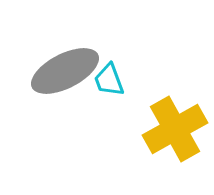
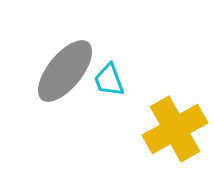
gray ellipse: rotated 24 degrees counterclockwise
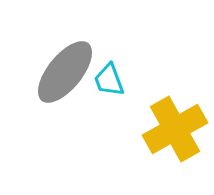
gray ellipse: moved 1 px down
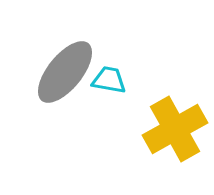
cyan trapezoid: rotated 120 degrees clockwise
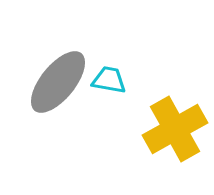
gray ellipse: moved 7 px left, 10 px down
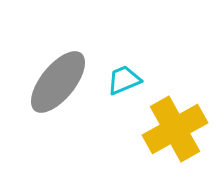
cyan trapezoid: moved 15 px right; rotated 33 degrees counterclockwise
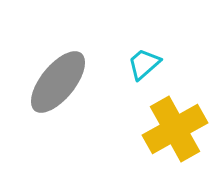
cyan trapezoid: moved 20 px right, 16 px up; rotated 18 degrees counterclockwise
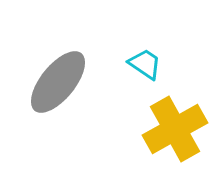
cyan trapezoid: moved 1 px right; rotated 75 degrees clockwise
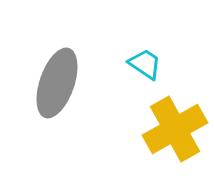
gray ellipse: moved 1 px left, 1 px down; rotated 20 degrees counterclockwise
